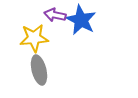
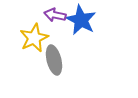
yellow star: rotated 20 degrees counterclockwise
gray ellipse: moved 15 px right, 10 px up
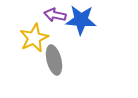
blue star: rotated 24 degrees counterclockwise
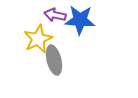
blue star: moved 1 px left
yellow star: moved 4 px right, 1 px down
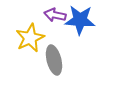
yellow star: moved 8 px left, 1 px up
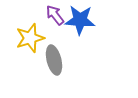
purple arrow: rotated 40 degrees clockwise
yellow star: rotated 8 degrees clockwise
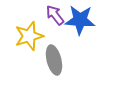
yellow star: moved 1 px left, 2 px up
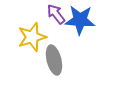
purple arrow: moved 1 px right, 1 px up
yellow star: moved 3 px right, 1 px down
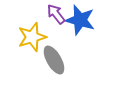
blue star: rotated 12 degrees clockwise
gray ellipse: rotated 16 degrees counterclockwise
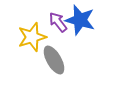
purple arrow: moved 2 px right, 8 px down
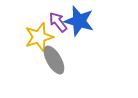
blue star: moved 1 px left, 1 px down
yellow star: moved 7 px right
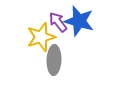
yellow star: moved 2 px right
gray ellipse: rotated 32 degrees clockwise
